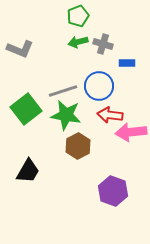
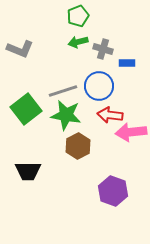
gray cross: moved 5 px down
black trapezoid: rotated 60 degrees clockwise
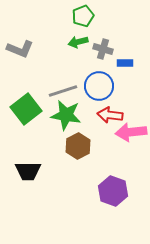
green pentagon: moved 5 px right
blue rectangle: moved 2 px left
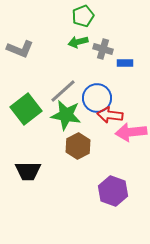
blue circle: moved 2 px left, 12 px down
gray line: rotated 24 degrees counterclockwise
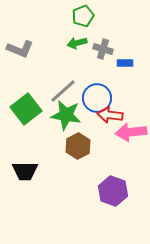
green arrow: moved 1 px left, 1 px down
black trapezoid: moved 3 px left
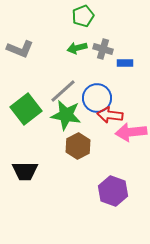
green arrow: moved 5 px down
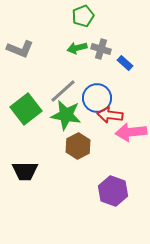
gray cross: moved 2 px left
blue rectangle: rotated 42 degrees clockwise
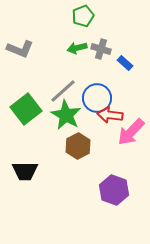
green star: rotated 20 degrees clockwise
pink arrow: rotated 40 degrees counterclockwise
purple hexagon: moved 1 px right, 1 px up
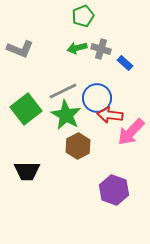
gray line: rotated 16 degrees clockwise
black trapezoid: moved 2 px right
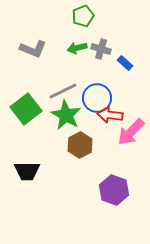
gray L-shape: moved 13 px right
brown hexagon: moved 2 px right, 1 px up
